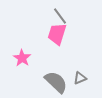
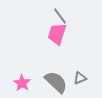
pink star: moved 25 px down
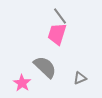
gray semicircle: moved 11 px left, 15 px up
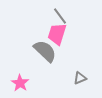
gray semicircle: moved 16 px up
pink star: moved 2 px left
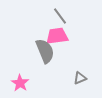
pink trapezoid: moved 2 px down; rotated 65 degrees clockwise
gray semicircle: rotated 25 degrees clockwise
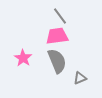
gray semicircle: moved 12 px right, 10 px down
pink star: moved 3 px right, 25 px up
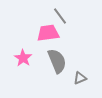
pink trapezoid: moved 9 px left, 3 px up
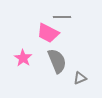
gray line: moved 2 px right, 1 px down; rotated 54 degrees counterclockwise
pink trapezoid: rotated 145 degrees counterclockwise
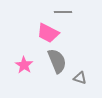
gray line: moved 1 px right, 5 px up
pink star: moved 1 px right, 7 px down
gray triangle: rotated 40 degrees clockwise
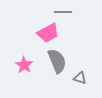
pink trapezoid: rotated 55 degrees counterclockwise
